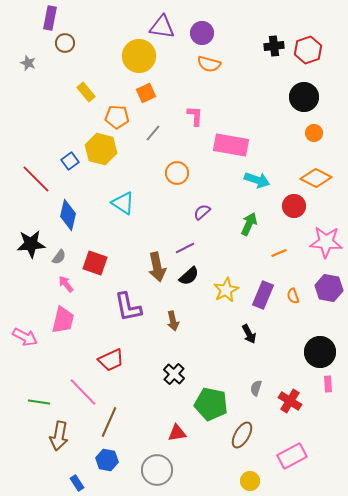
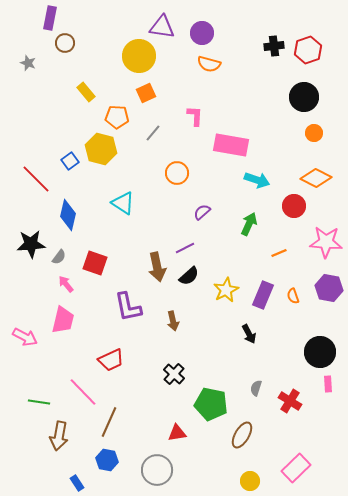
pink rectangle at (292, 456): moved 4 px right, 12 px down; rotated 16 degrees counterclockwise
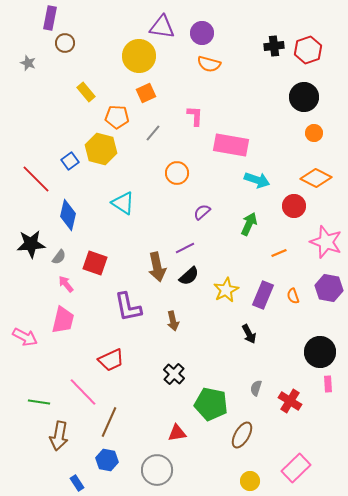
pink star at (326, 242): rotated 16 degrees clockwise
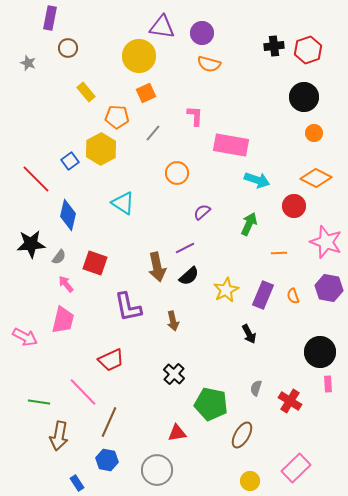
brown circle at (65, 43): moved 3 px right, 5 px down
yellow hexagon at (101, 149): rotated 16 degrees clockwise
orange line at (279, 253): rotated 21 degrees clockwise
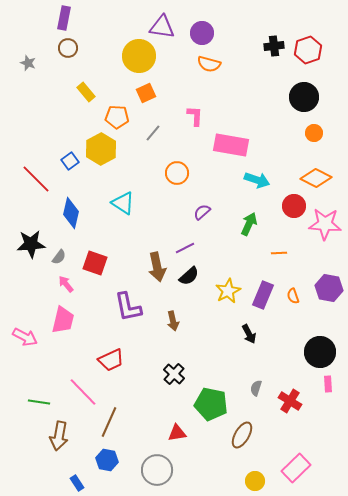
purple rectangle at (50, 18): moved 14 px right
blue diamond at (68, 215): moved 3 px right, 2 px up
pink star at (326, 242): moved 1 px left, 18 px up; rotated 16 degrees counterclockwise
yellow star at (226, 290): moved 2 px right, 1 px down
yellow circle at (250, 481): moved 5 px right
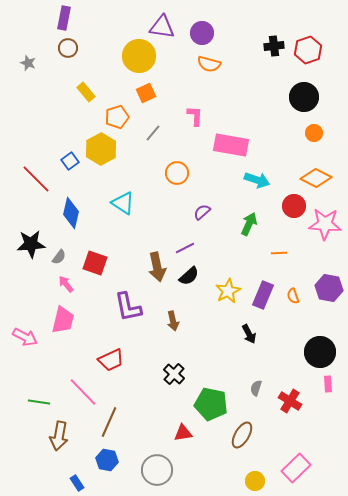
orange pentagon at (117, 117): rotated 20 degrees counterclockwise
red triangle at (177, 433): moved 6 px right
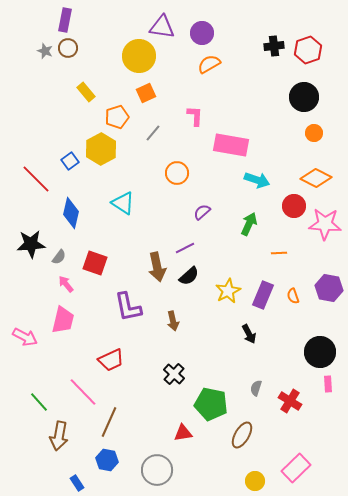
purple rectangle at (64, 18): moved 1 px right, 2 px down
gray star at (28, 63): moved 17 px right, 12 px up
orange semicircle at (209, 64): rotated 135 degrees clockwise
green line at (39, 402): rotated 40 degrees clockwise
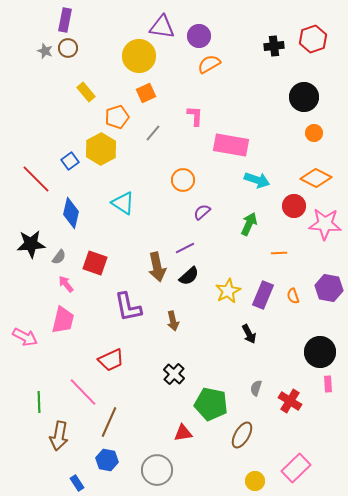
purple circle at (202, 33): moved 3 px left, 3 px down
red hexagon at (308, 50): moved 5 px right, 11 px up
orange circle at (177, 173): moved 6 px right, 7 px down
green line at (39, 402): rotated 40 degrees clockwise
